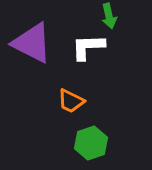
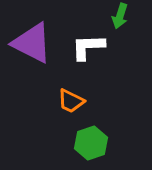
green arrow: moved 11 px right; rotated 30 degrees clockwise
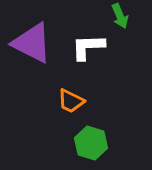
green arrow: rotated 40 degrees counterclockwise
green hexagon: rotated 24 degrees counterclockwise
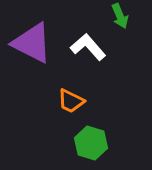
white L-shape: rotated 51 degrees clockwise
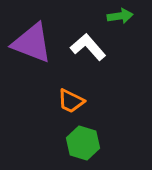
green arrow: rotated 75 degrees counterclockwise
purple triangle: rotated 6 degrees counterclockwise
green hexagon: moved 8 px left
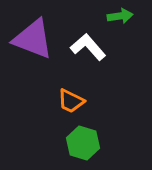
purple triangle: moved 1 px right, 4 px up
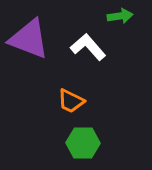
purple triangle: moved 4 px left
green hexagon: rotated 16 degrees counterclockwise
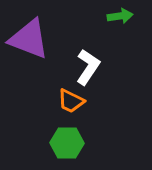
white L-shape: moved 20 px down; rotated 75 degrees clockwise
green hexagon: moved 16 px left
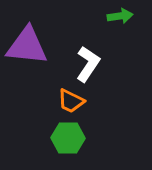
purple triangle: moved 2 px left, 7 px down; rotated 15 degrees counterclockwise
white L-shape: moved 3 px up
green hexagon: moved 1 px right, 5 px up
